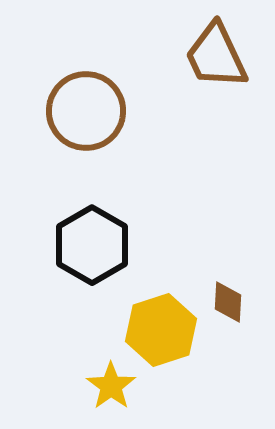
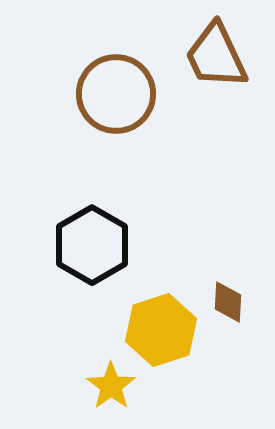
brown circle: moved 30 px right, 17 px up
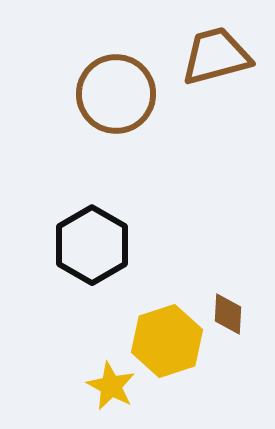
brown trapezoid: rotated 100 degrees clockwise
brown diamond: moved 12 px down
yellow hexagon: moved 6 px right, 11 px down
yellow star: rotated 9 degrees counterclockwise
